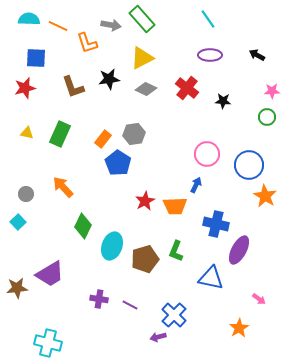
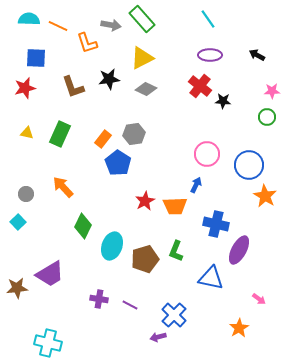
red cross at (187, 88): moved 13 px right, 2 px up
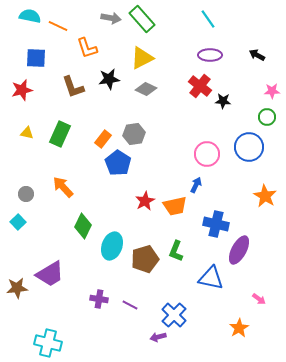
cyan semicircle at (29, 19): moved 1 px right, 3 px up; rotated 10 degrees clockwise
gray arrow at (111, 25): moved 7 px up
orange L-shape at (87, 43): moved 5 px down
red star at (25, 88): moved 3 px left, 2 px down
blue circle at (249, 165): moved 18 px up
orange trapezoid at (175, 206): rotated 10 degrees counterclockwise
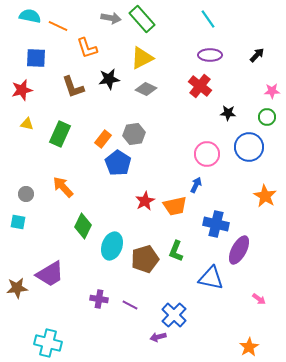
black arrow at (257, 55): rotated 105 degrees clockwise
black star at (223, 101): moved 5 px right, 12 px down
yellow triangle at (27, 133): moved 9 px up
cyan square at (18, 222): rotated 35 degrees counterclockwise
orange star at (239, 328): moved 10 px right, 19 px down
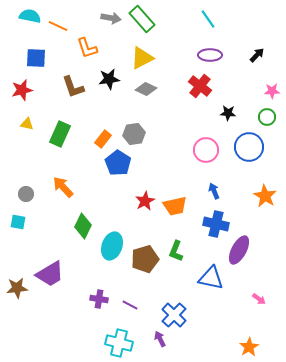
pink circle at (207, 154): moved 1 px left, 4 px up
blue arrow at (196, 185): moved 18 px right, 6 px down; rotated 49 degrees counterclockwise
purple arrow at (158, 337): moved 2 px right, 2 px down; rotated 77 degrees clockwise
cyan cross at (48, 343): moved 71 px right
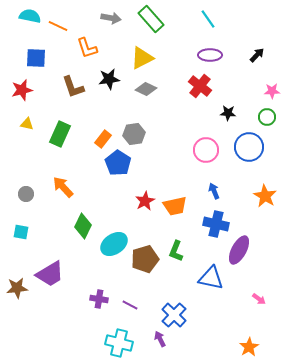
green rectangle at (142, 19): moved 9 px right
cyan square at (18, 222): moved 3 px right, 10 px down
cyan ellipse at (112, 246): moved 2 px right, 2 px up; rotated 36 degrees clockwise
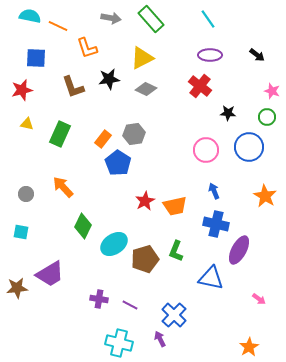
black arrow at (257, 55): rotated 84 degrees clockwise
pink star at (272, 91): rotated 21 degrees clockwise
